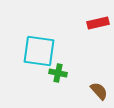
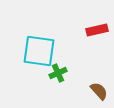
red rectangle: moved 1 px left, 7 px down
green cross: rotated 36 degrees counterclockwise
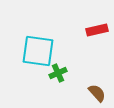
cyan square: moved 1 px left
brown semicircle: moved 2 px left, 2 px down
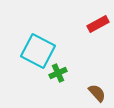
red rectangle: moved 1 px right, 6 px up; rotated 15 degrees counterclockwise
cyan square: rotated 20 degrees clockwise
